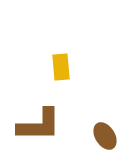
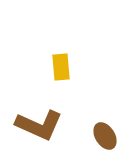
brown L-shape: rotated 24 degrees clockwise
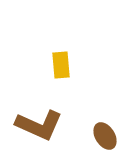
yellow rectangle: moved 2 px up
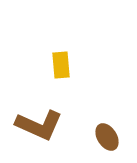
brown ellipse: moved 2 px right, 1 px down
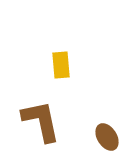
brown L-shape: moved 2 px right, 4 px up; rotated 126 degrees counterclockwise
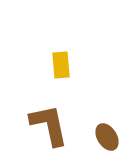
brown L-shape: moved 8 px right, 4 px down
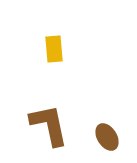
yellow rectangle: moved 7 px left, 16 px up
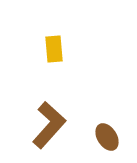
brown L-shape: rotated 54 degrees clockwise
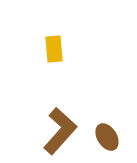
brown L-shape: moved 11 px right, 6 px down
